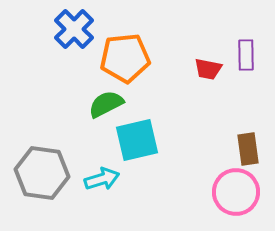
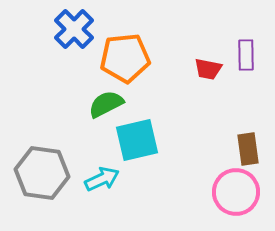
cyan arrow: rotated 8 degrees counterclockwise
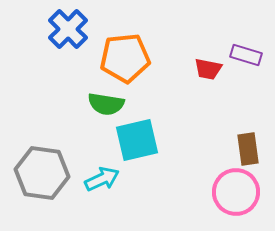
blue cross: moved 6 px left
purple rectangle: rotated 72 degrees counterclockwise
green semicircle: rotated 144 degrees counterclockwise
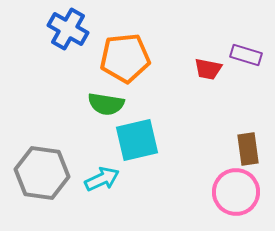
blue cross: rotated 15 degrees counterclockwise
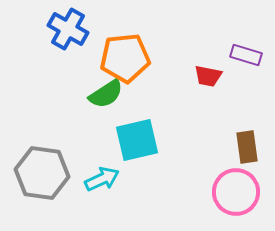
red trapezoid: moved 7 px down
green semicircle: moved 10 px up; rotated 42 degrees counterclockwise
brown rectangle: moved 1 px left, 2 px up
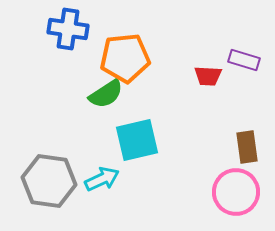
blue cross: rotated 21 degrees counterclockwise
purple rectangle: moved 2 px left, 5 px down
red trapezoid: rotated 8 degrees counterclockwise
gray hexagon: moved 7 px right, 8 px down
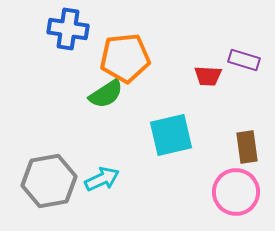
cyan square: moved 34 px right, 5 px up
gray hexagon: rotated 18 degrees counterclockwise
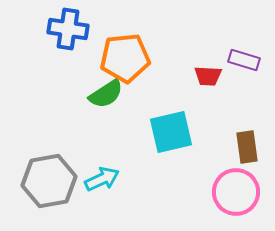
cyan square: moved 3 px up
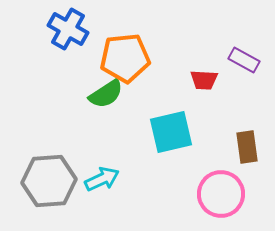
blue cross: rotated 21 degrees clockwise
purple rectangle: rotated 12 degrees clockwise
red trapezoid: moved 4 px left, 4 px down
gray hexagon: rotated 6 degrees clockwise
pink circle: moved 15 px left, 2 px down
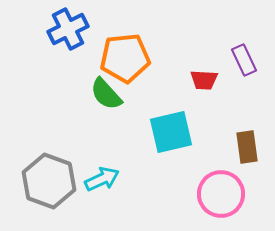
blue cross: rotated 33 degrees clockwise
purple rectangle: rotated 36 degrees clockwise
green semicircle: rotated 81 degrees clockwise
gray hexagon: rotated 24 degrees clockwise
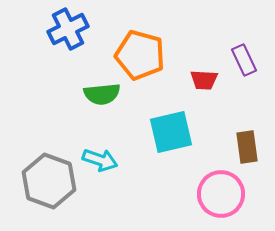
orange pentagon: moved 15 px right, 3 px up; rotated 21 degrees clockwise
green semicircle: moved 4 px left; rotated 54 degrees counterclockwise
cyan arrow: moved 2 px left, 19 px up; rotated 44 degrees clockwise
